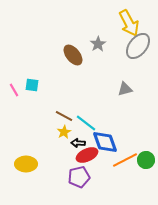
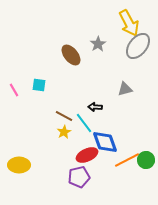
brown ellipse: moved 2 px left
cyan square: moved 7 px right
cyan line: moved 2 px left; rotated 15 degrees clockwise
black arrow: moved 17 px right, 36 px up
orange line: moved 2 px right
yellow ellipse: moved 7 px left, 1 px down
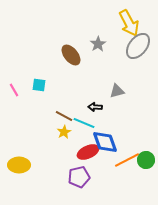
gray triangle: moved 8 px left, 2 px down
cyan line: rotated 30 degrees counterclockwise
red ellipse: moved 1 px right, 3 px up
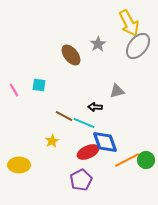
yellow star: moved 12 px left, 9 px down
purple pentagon: moved 2 px right, 3 px down; rotated 15 degrees counterclockwise
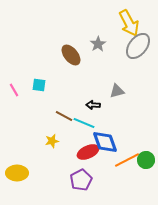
black arrow: moved 2 px left, 2 px up
yellow star: rotated 16 degrees clockwise
yellow ellipse: moved 2 px left, 8 px down
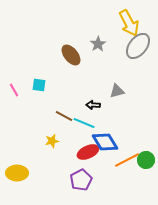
blue diamond: rotated 12 degrees counterclockwise
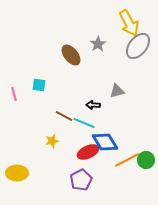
pink line: moved 4 px down; rotated 16 degrees clockwise
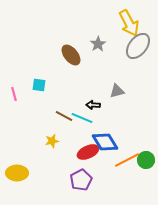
cyan line: moved 2 px left, 5 px up
